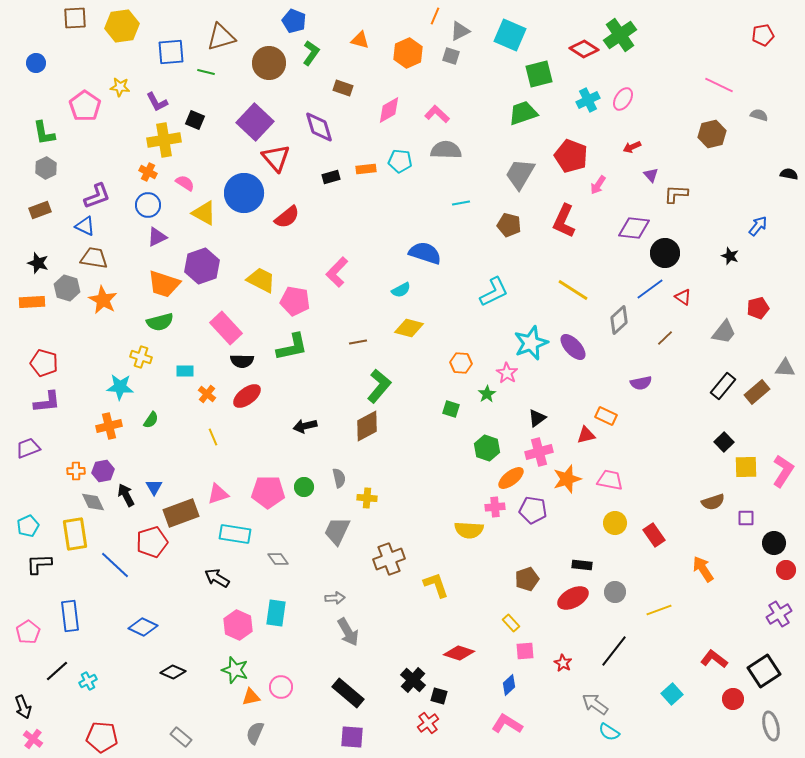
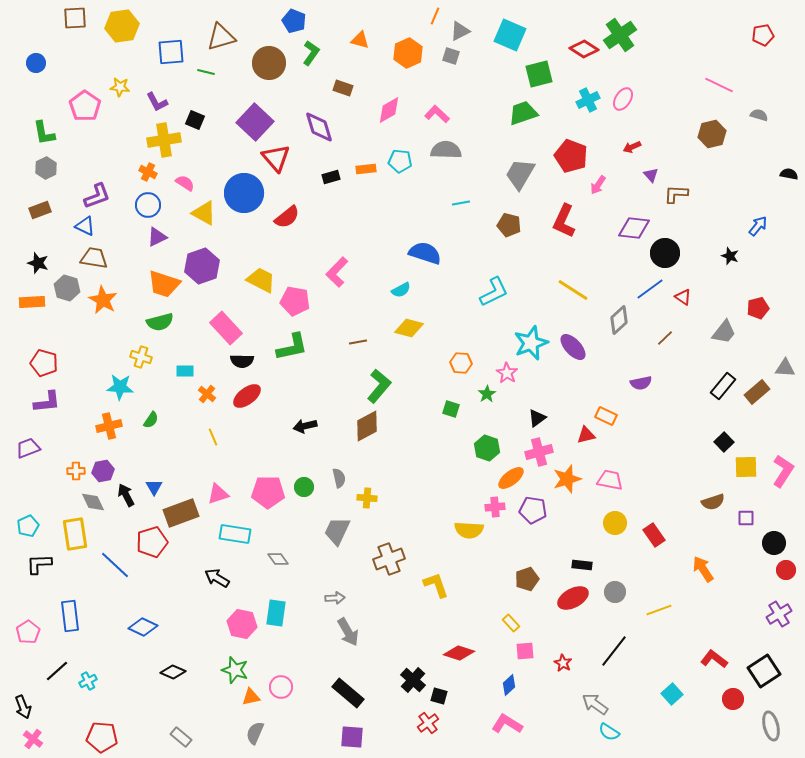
pink hexagon at (238, 625): moved 4 px right, 1 px up; rotated 12 degrees counterclockwise
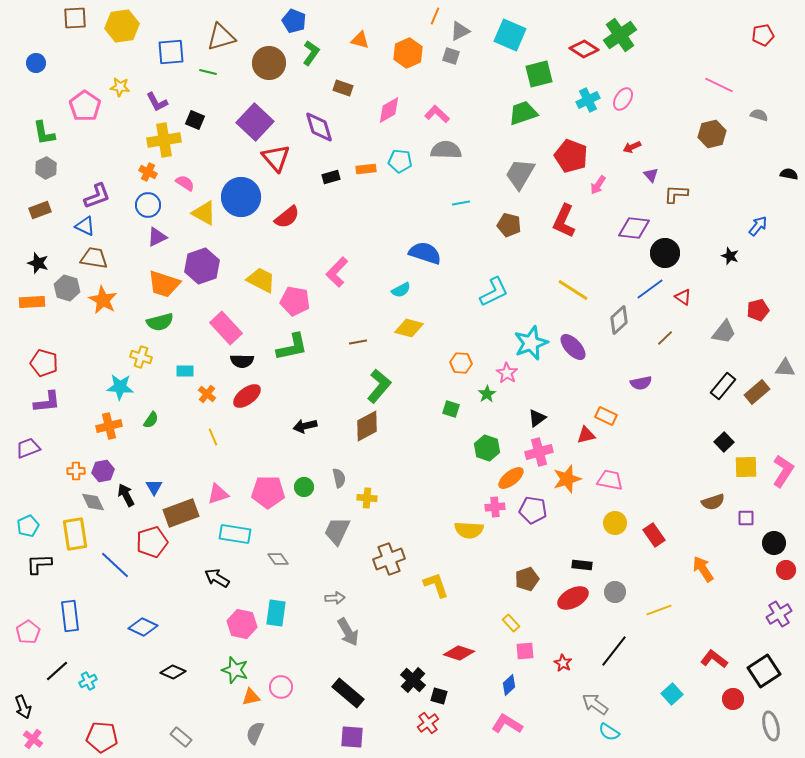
green line at (206, 72): moved 2 px right
blue circle at (244, 193): moved 3 px left, 4 px down
red pentagon at (758, 308): moved 2 px down
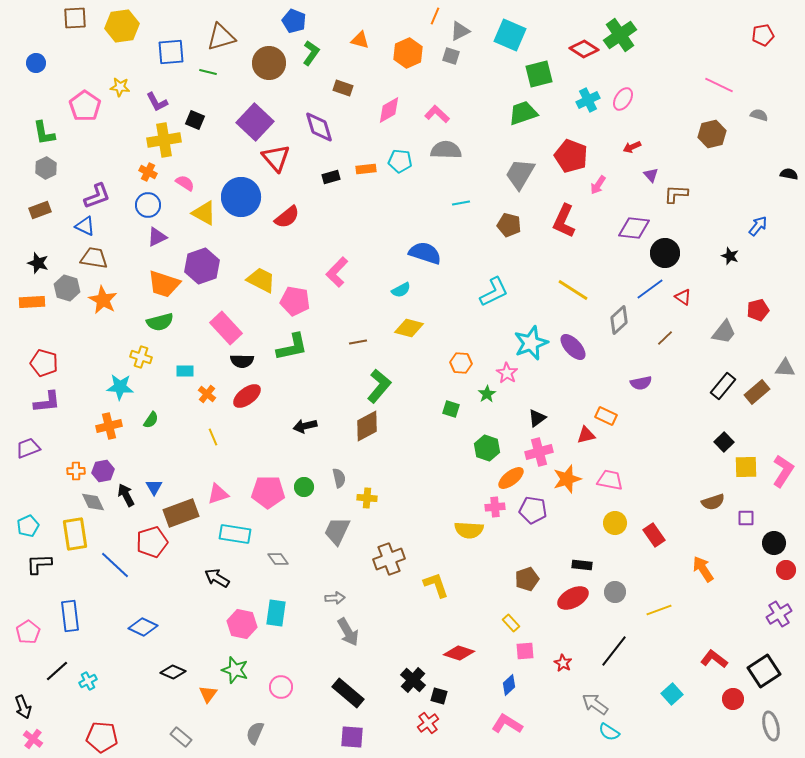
orange triangle at (251, 697): moved 43 px left, 3 px up; rotated 42 degrees counterclockwise
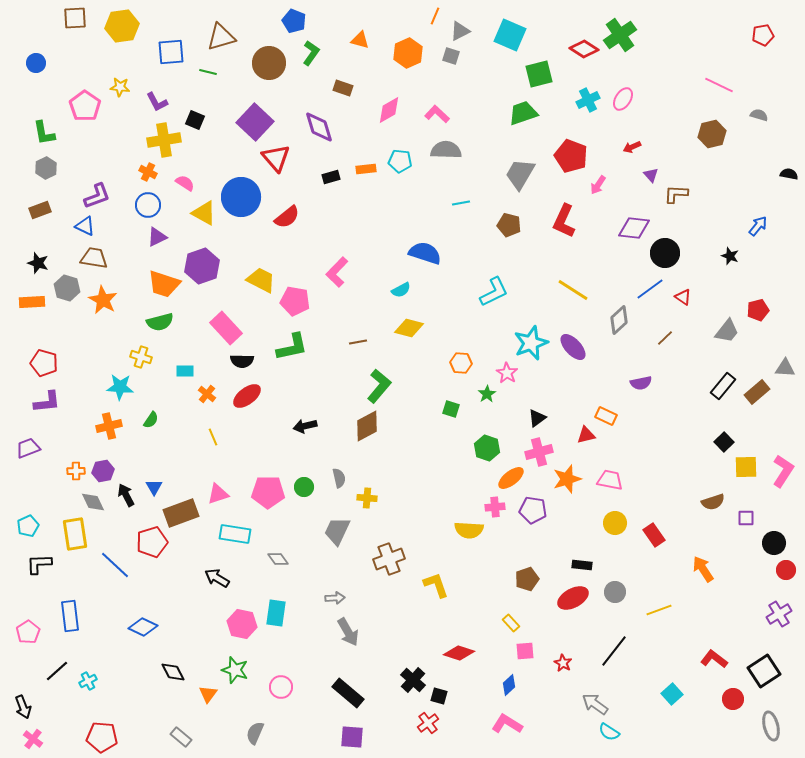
gray trapezoid at (724, 332): moved 3 px right, 1 px up
black diamond at (173, 672): rotated 40 degrees clockwise
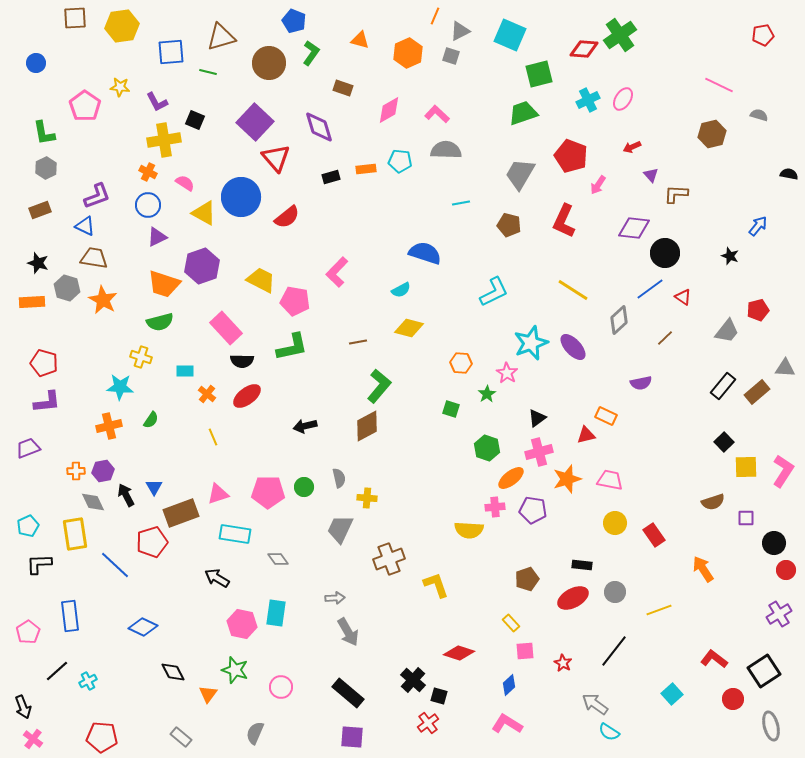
red diamond at (584, 49): rotated 28 degrees counterclockwise
gray trapezoid at (337, 531): moved 3 px right, 2 px up
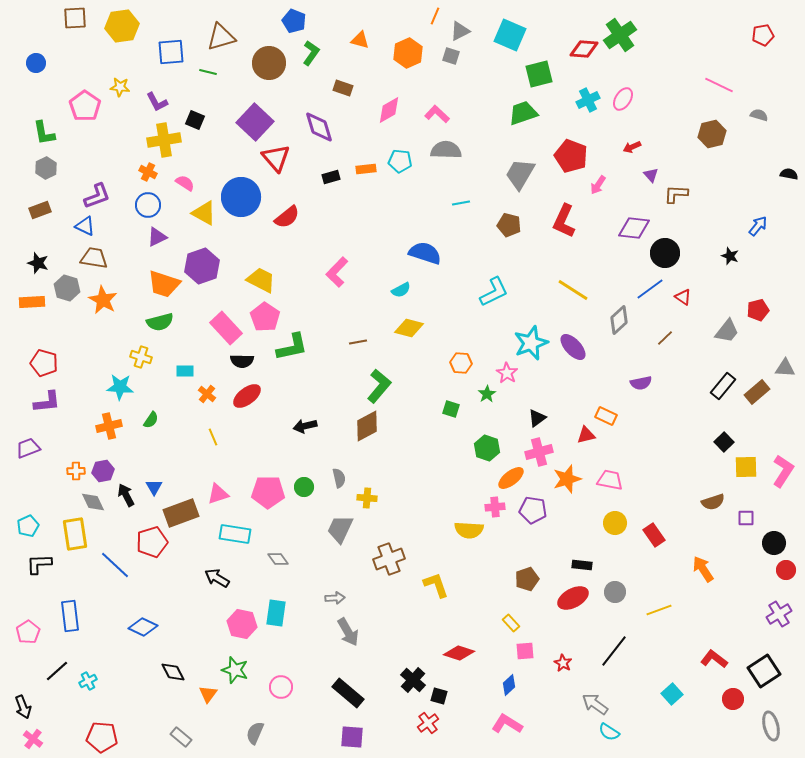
pink pentagon at (295, 301): moved 30 px left, 16 px down; rotated 24 degrees clockwise
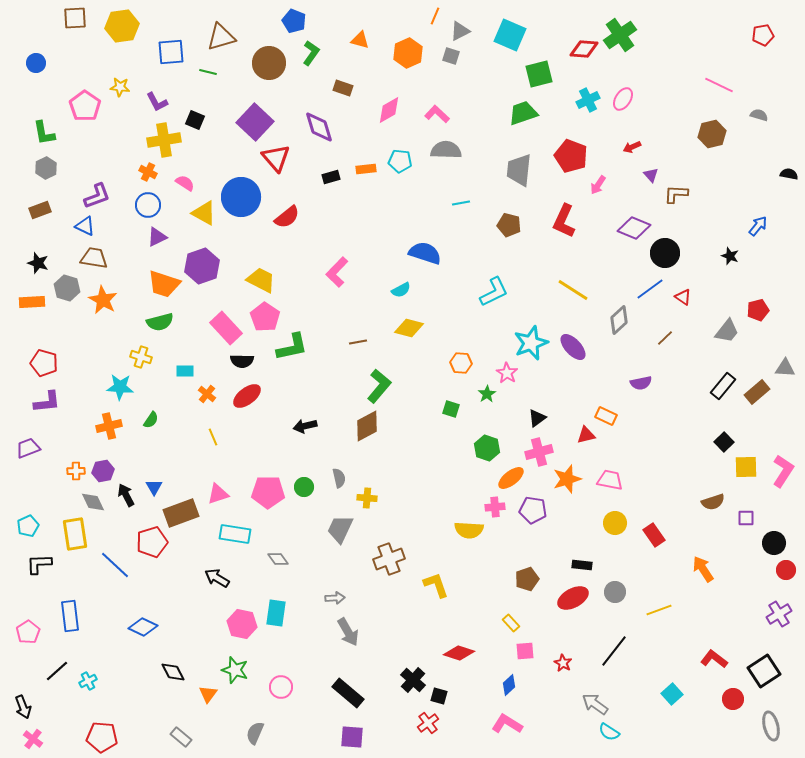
gray trapezoid at (520, 174): moved 1 px left, 4 px up; rotated 24 degrees counterclockwise
purple diamond at (634, 228): rotated 16 degrees clockwise
